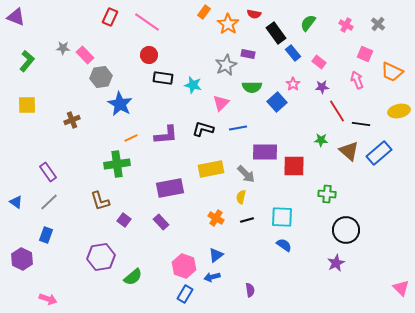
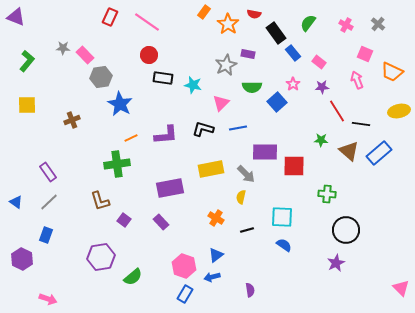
black line at (247, 220): moved 10 px down
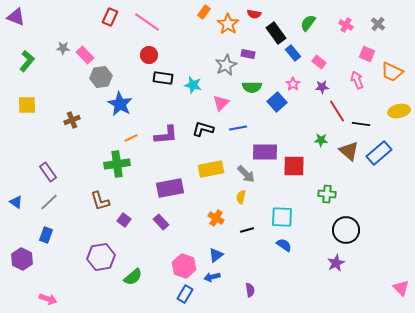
pink square at (365, 54): moved 2 px right
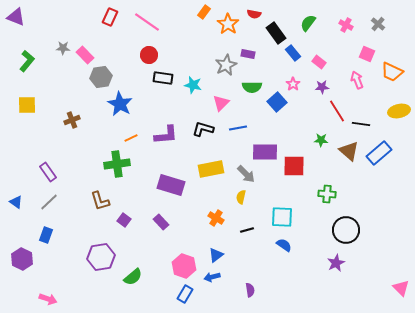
purple rectangle at (170, 188): moved 1 px right, 3 px up; rotated 28 degrees clockwise
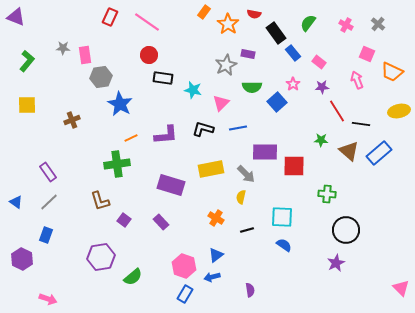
pink rectangle at (85, 55): rotated 36 degrees clockwise
cyan star at (193, 85): moved 5 px down
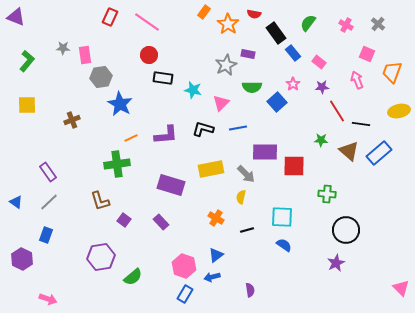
orange trapezoid at (392, 72): rotated 85 degrees clockwise
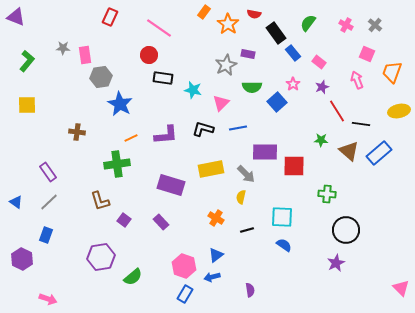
pink line at (147, 22): moved 12 px right, 6 px down
gray cross at (378, 24): moved 3 px left, 1 px down
purple star at (322, 87): rotated 16 degrees counterclockwise
brown cross at (72, 120): moved 5 px right, 12 px down; rotated 28 degrees clockwise
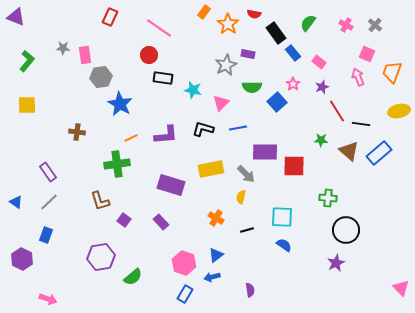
pink arrow at (357, 80): moved 1 px right, 3 px up
green cross at (327, 194): moved 1 px right, 4 px down
pink hexagon at (184, 266): moved 3 px up
